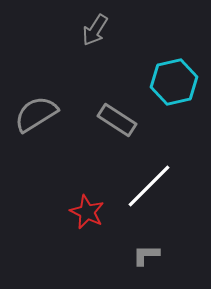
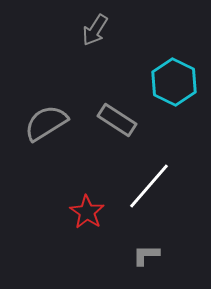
cyan hexagon: rotated 21 degrees counterclockwise
gray semicircle: moved 10 px right, 9 px down
white line: rotated 4 degrees counterclockwise
red star: rotated 8 degrees clockwise
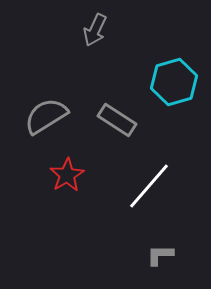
gray arrow: rotated 8 degrees counterclockwise
cyan hexagon: rotated 18 degrees clockwise
gray semicircle: moved 7 px up
red star: moved 20 px left, 37 px up; rotated 8 degrees clockwise
gray L-shape: moved 14 px right
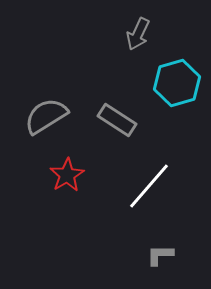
gray arrow: moved 43 px right, 4 px down
cyan hexagon: moved 3 px right, 1 px down
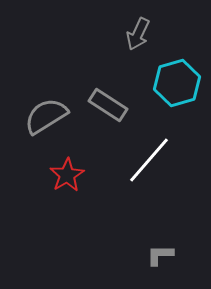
gray rectangle: moved 9 px left, 15 px up
white line: moved 26 px up
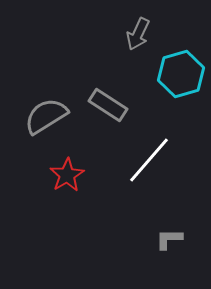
cyan hexagon: moved 4 px right, 9 px up
gray L-shape: moved 9 px right, 16 px up
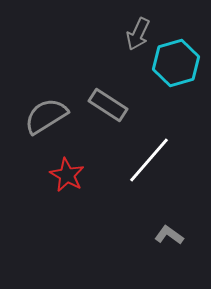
cyan hexagon: moved 5 px left, 11 px up
red star: rotated 12 degrees counterclockwise
gray L-shape: moved 4 px up; rotated 36 degrees clockwise
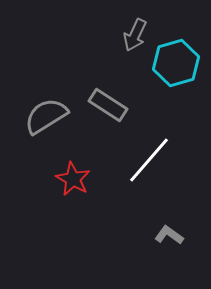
gray arrow: moved 3 px left, 1 px down
red star: moved 6 px right, 4 px down
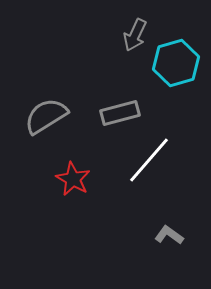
gray rectangle: moved 12 px right, 8 px down; rotated 48 degrees counterclockwise
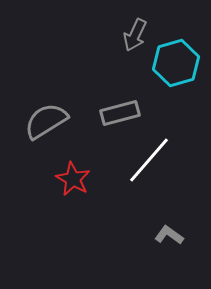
gray semicircle: moved 5 px down
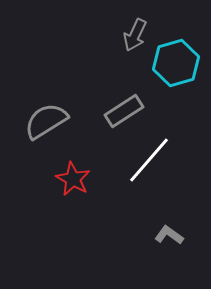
gray rectangle: moved 4 px right, 2 px up; rotated 18 degrees counterclockwise
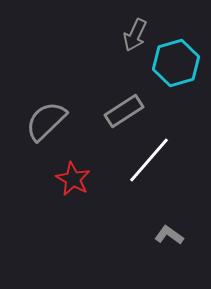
gray semicircle: rotated 12 degrees counterclockwise
